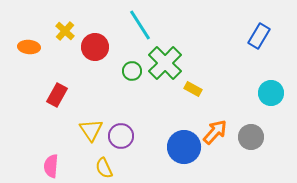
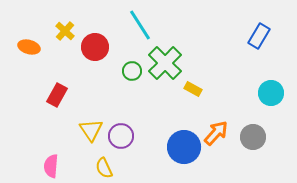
orange ellipse: rotated 10 degrees clockwise
orange arrow: moved 1 px right, 1 px down
gray circle: moved 2 px right
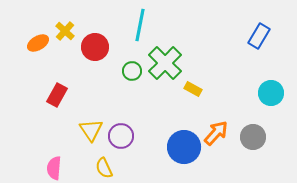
cyan line: rotated 44 degrees clockwise
orange ellipse: moved 9 px right, 4 px up; rotated 45 degrees counterclockwise
pink semicircle: moved 3 px right, 2 px down
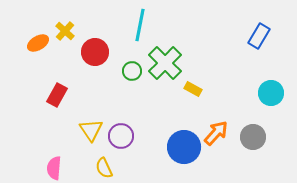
red circle: moved 5 px down
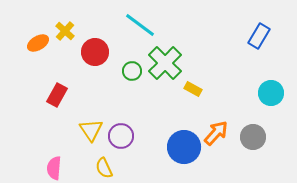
cyan line: rotated 64 degrees counterclockwise
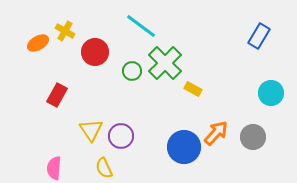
cyan line: moved 1 px right, 1 px down
yellow cross: rotated 12 degrees counterclockwise
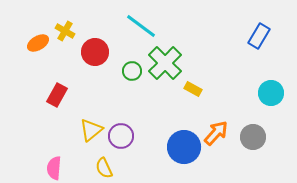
yellow triangle: rotated 25 degrees clockwise
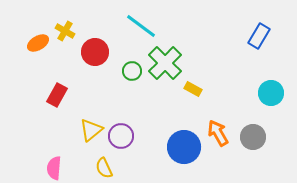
orange arrow: moved 2 px right; rotated 72 degrees counterclockwise
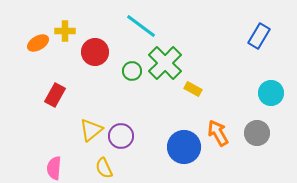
yellow cross: rotated 30 degrees counterclockwise
red rectangle: moved 2 px left
gray circle: moved 4 px right, 4 px up
